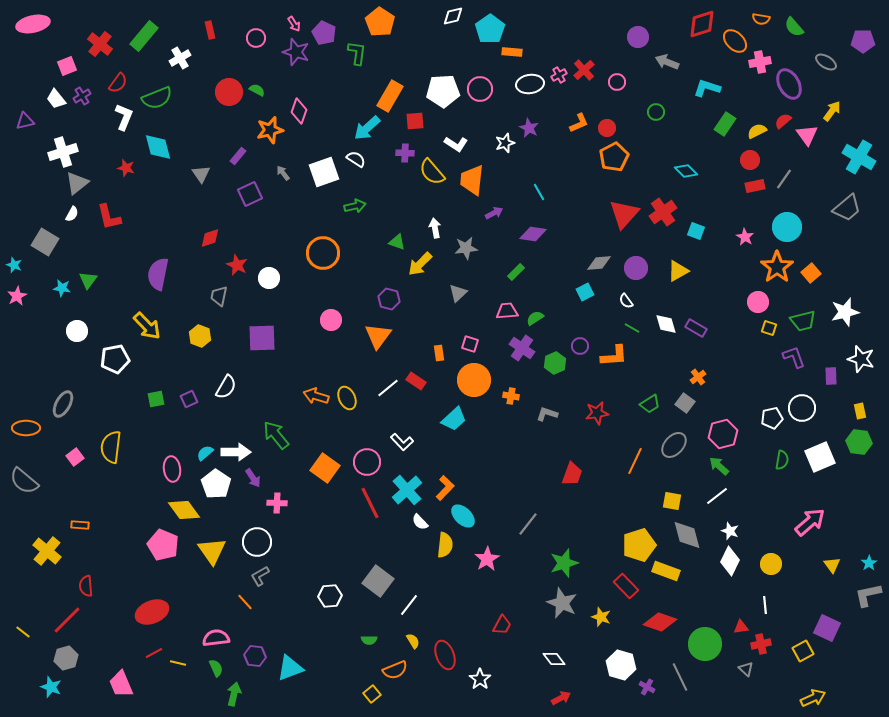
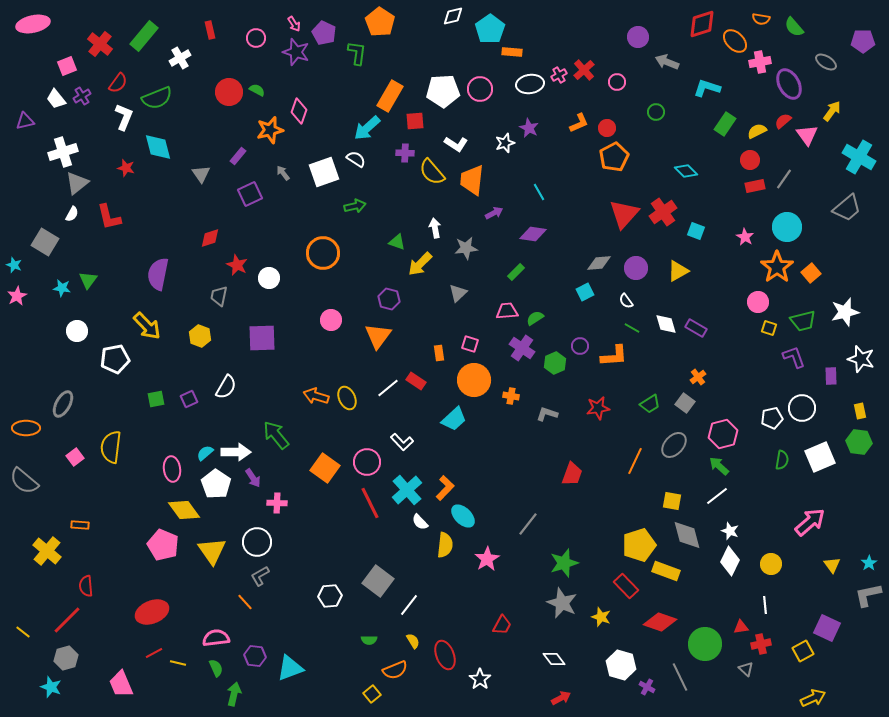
red star at (597, 413): moved 1 px right, 5 px up
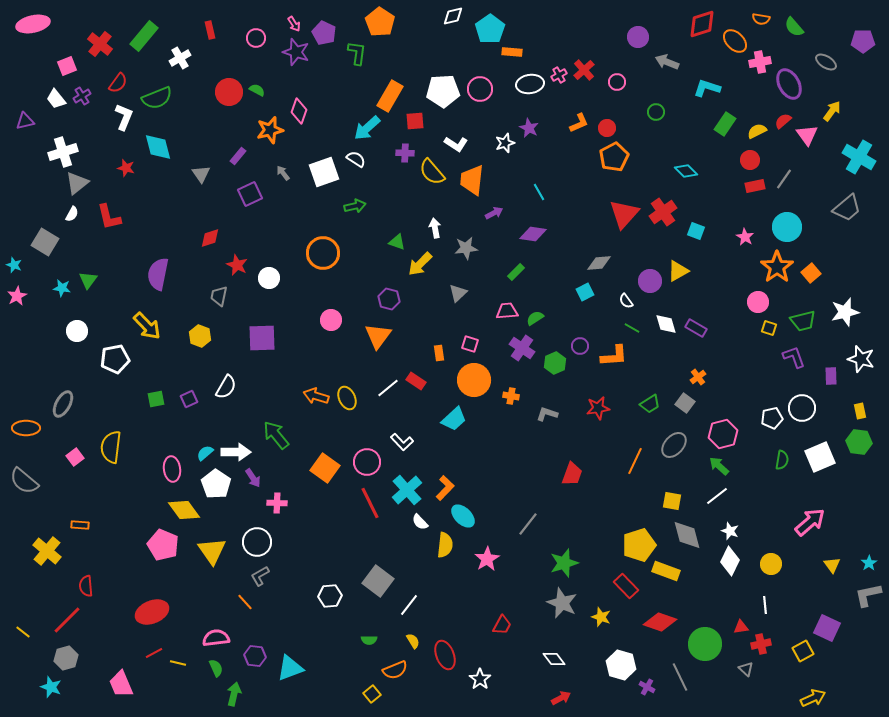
purple circle at (636, 268): moved 14 px right, 13 px down
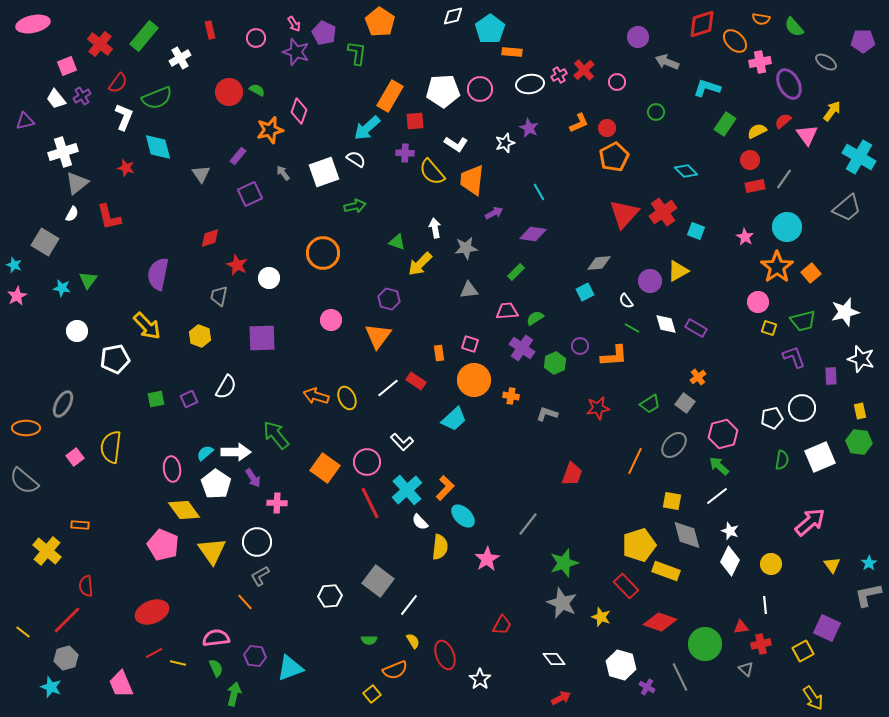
gray triangle at (458, 293): moved 11 px right, 3 px up; rotated 36 degrees clockwise
yellow semicircle at (445, 545): moved 5 px left, 2 px down
yellow arrow at (813, 698): rotated 80 degrees clockwise
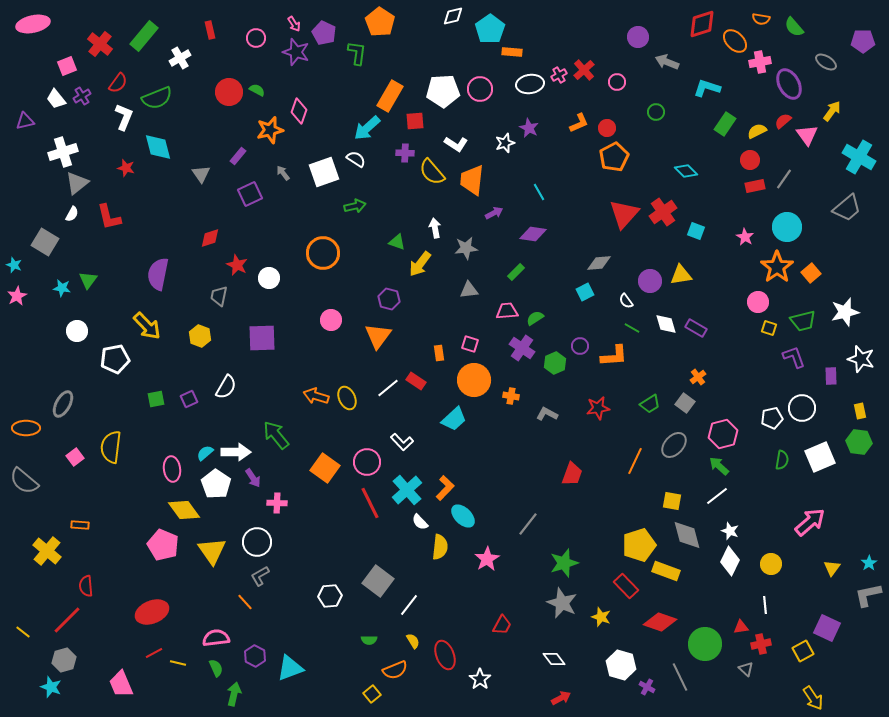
yellow arrow at (420, 264): rotated 8 degrees counterclockwise
yellow triangle at (678, 271): moved 3 px right, 4 px down; rotated 20 degrees clockwise
gray L-shape at (547, 414): rotated 10 degrees clockwise
yellow triangle at (832, 565): moved 3 px down; rotated 12 degrees clockwise
purple hexagon at (255, 656): rotated 20 degrees clockwise
gray hexagon at (66, 658): moved 2 px left, 2 px down
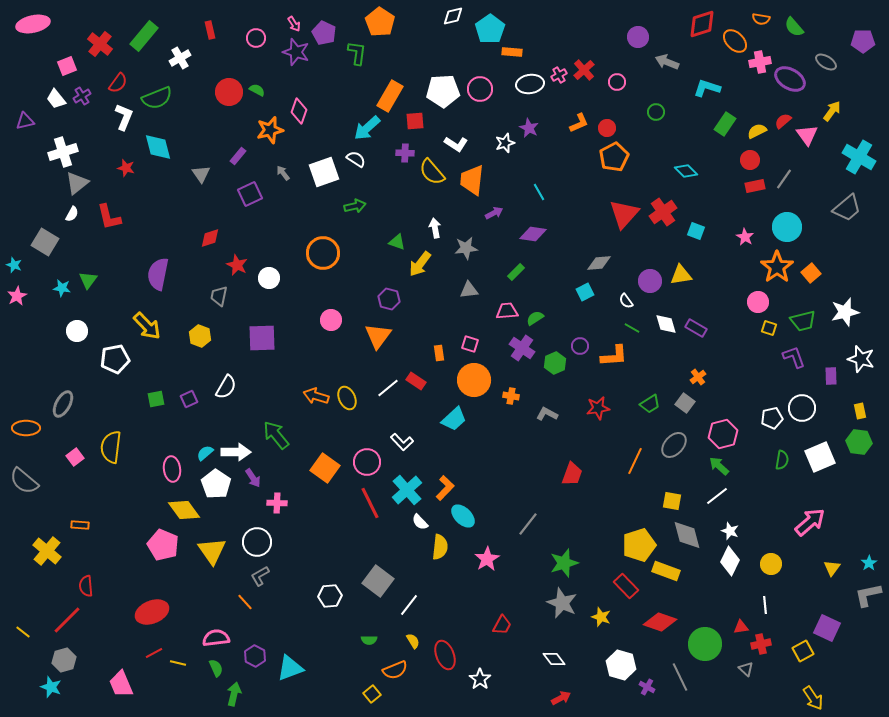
purple ellipse at (789, 84): moved 1 px right, 5 px up; rotated 32 degrees counterclockwise
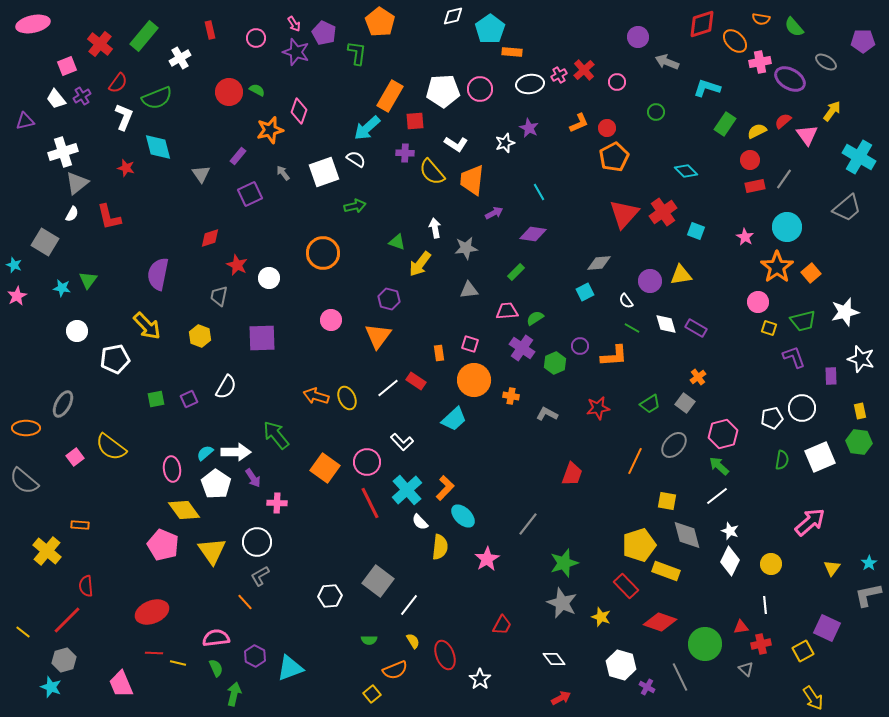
yellow semicircle at (111, 447): rotated 60 degrees counterclockwise
yellow square at (672, 501): moved 5 px left
red line at (154, 653): rotated 30 degrees clockwise
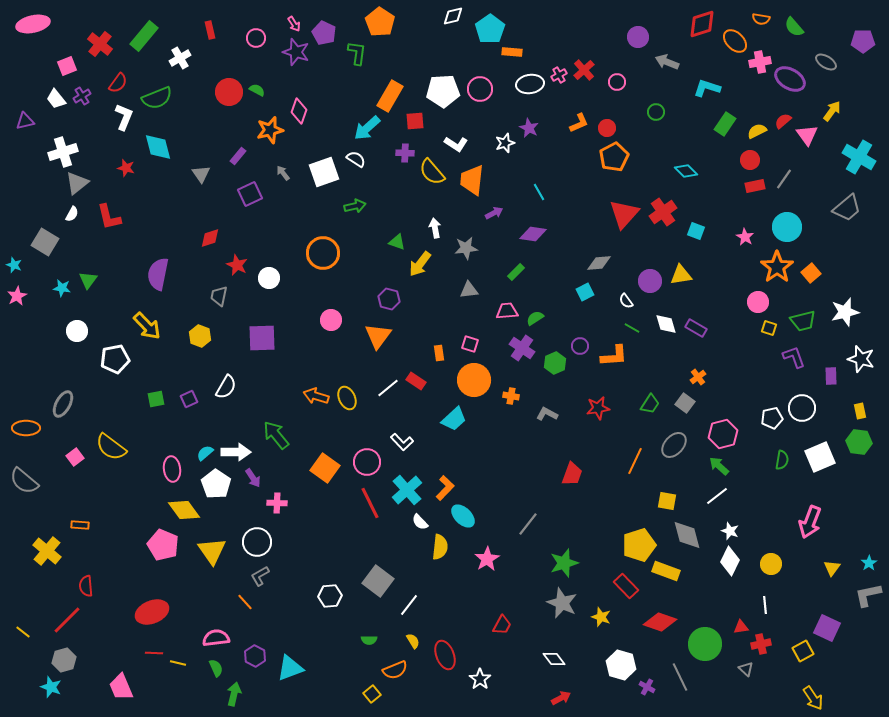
green trapezoid at (650, 404): rotated 25 degrees counterclockwise
pink arrow at (810, 522): rotated 152 degrees clockwise
pink trapezoid at (121, 684): moved 3 px down
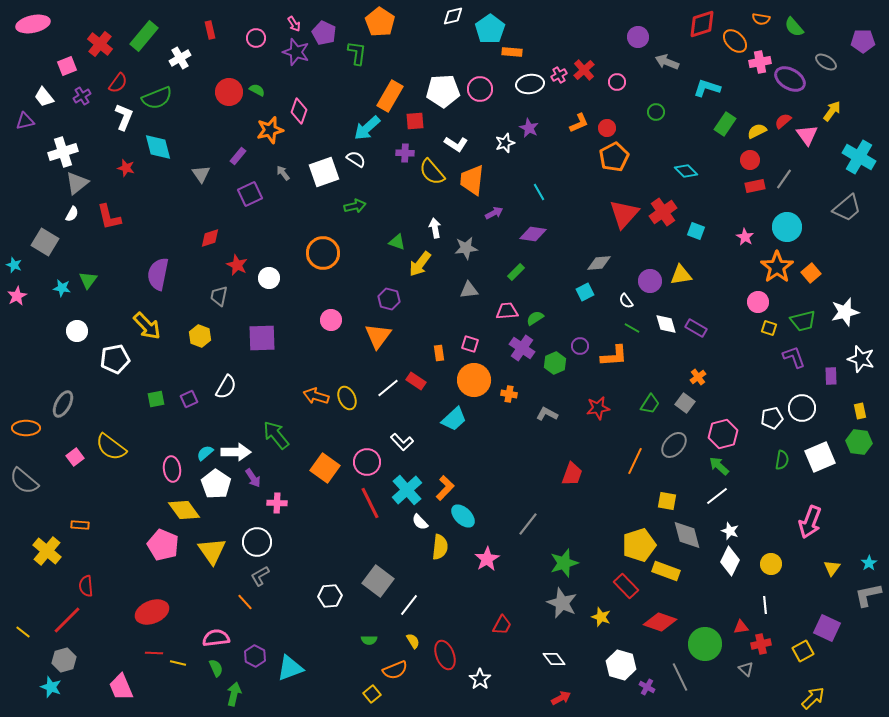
white trapezoid at (56, 99): moved 12 px left, 2 px up
orange cross at (511, 396): moved 2 px left, 2 px up
yellow arrow at (813, 698): rotated 100 degrees counterclockwise
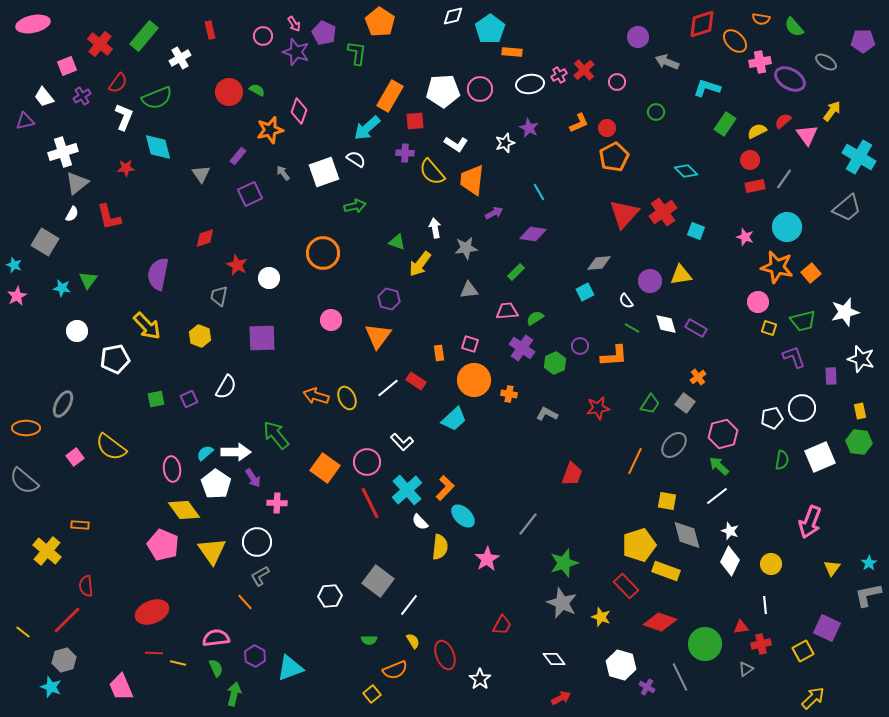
pink circle at (256, 38): moved 7 px right, 2 px up
red star at (126, 168): rotated 18 degrees counterclockwise
pink star at (745, 237): rotated 12 degrees counterclockwise
red diamond at (210, 238): moved 5 px left
orange star at (777, 267): rotated 24 degrees counterclockwise
gray triangle at (746, 669): rotated 42 degrees clockwise
